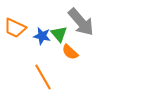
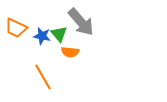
orange trapezoid: moved 1 px right
orange semicircle: rotated 36 degrees counterclockwise
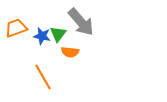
orange trapezoid: rotated 135 degrees clockwise
green triangle: moved 1 px left; rotated 18 degrees clockwise
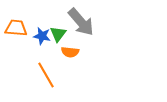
orange trapezoid: rotated 25 degrees clockwise
orange line: moved 3 px right, 2 px up
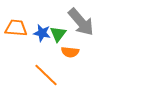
blue star: moved 3 px up
orange line: rotated 16 degrees counterclockwise
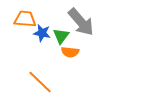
orange trapezoid: moved 9 px right, 9 px up
green triangle: moved 3 px right, 2 px down
orange line: moved 6 px left, 7 px down
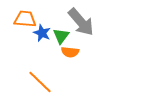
blue star: rotated 12 degrees clockwise
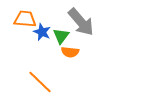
blue star: moved 1 px up
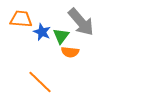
orange trapezoid: moved 4 px left
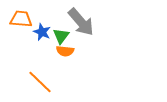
orange semicircle: moved 5 px left, 1 px up
